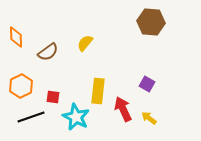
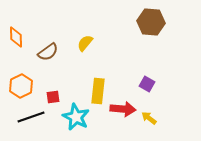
red square: rotated 16 degrees counterclockwise
red arrow: rotated 120 degrees clockwise
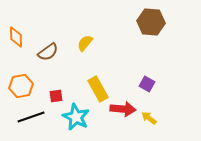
orange hexagon: rotated 15 degrees clockwise
yellow rectangle: moved 2 px up; rotated 35 degrees counterclockwise
red square: moved 3 px right, 1 px up
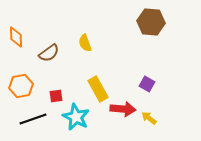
yellow semicircle: rotated 60 degrees counterclockwise
brown semicircle: moved 1 px right, 1 px down
black line: moved 2 px right, 2 px down
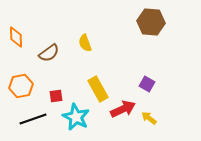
red arrow: rotated 30 degrees counterclockwise
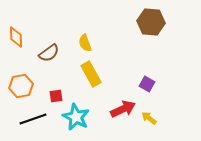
yellow rectangle: moved 7 px left, 15 px up
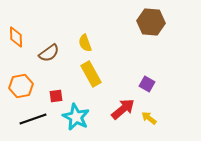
red arrow: rotated 15 degrees counterclockwise
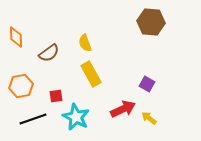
red arrow: rotated 15 degrees clockwise
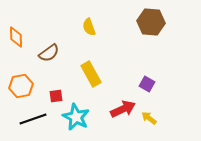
yellow semicircle: moved 4 px right, 16 px up
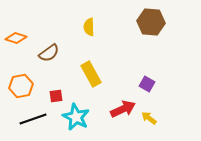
yellow semicircle: rotated 18 degrees clockwise
orange diamond: moved 1 px down; rotated 70 degrees counterclockwise
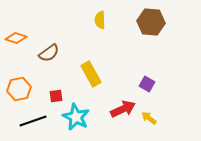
yellow semicircle: moved 11 px right, 7 px up
orange hexagon: moved 2 px left, 3 px down
black line: moved 2 px down
